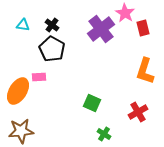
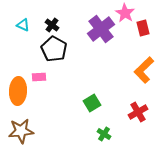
cyan triangle: rotated 16 degrees clockwise
black pentagon: moved 2 px right
orange L-shape: moved 1 px left, 1 px up; rotated 28 degrees clockwise
orange ellipse: rotated 28 degrees counterclockwise
green square: rotated 36 degrees clockwise
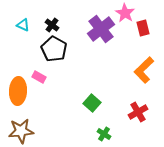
pink rectangle: rotated 32 degrees clockwise
green square: rotated 18 degrees counterclockwise
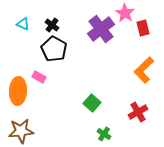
cyan triangle: moved 1 px up
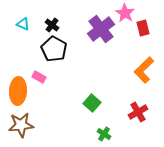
brown star: moved 6 px up
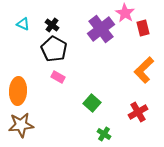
pink rectangle: moved 19 px right
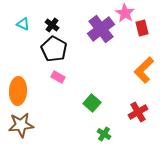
red rectangle: moved 1 px left
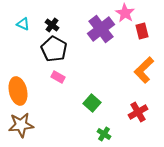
red rectangle: moved 3 px down
orange ellipse: rotated 16 degrees counterclockwise
